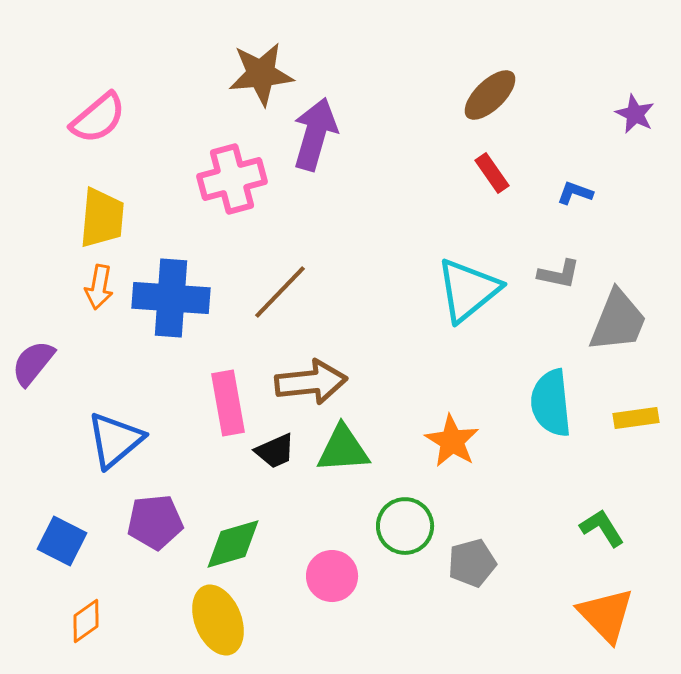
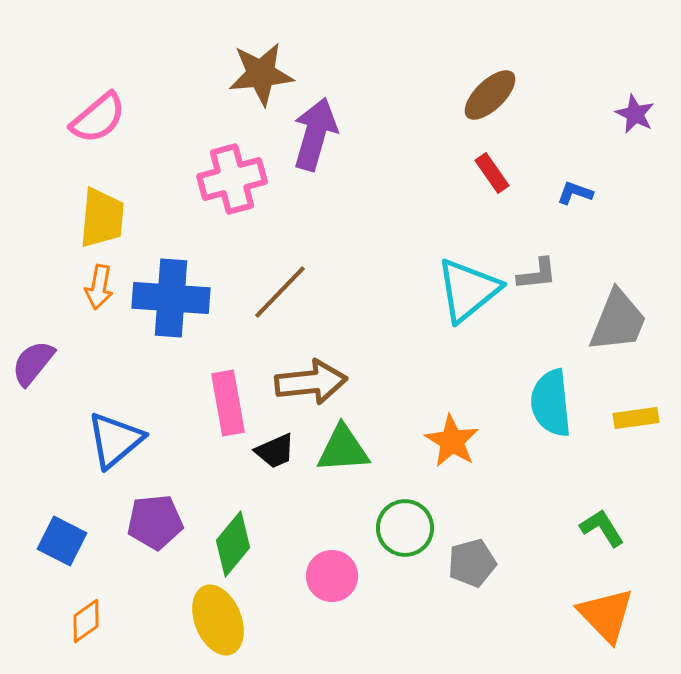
gray L-shape: moved 22 px left; rotated 18 degrees counterclockwise
green circle: moved 2 px down
green diamond: rotated 34 degrees counterclockwise
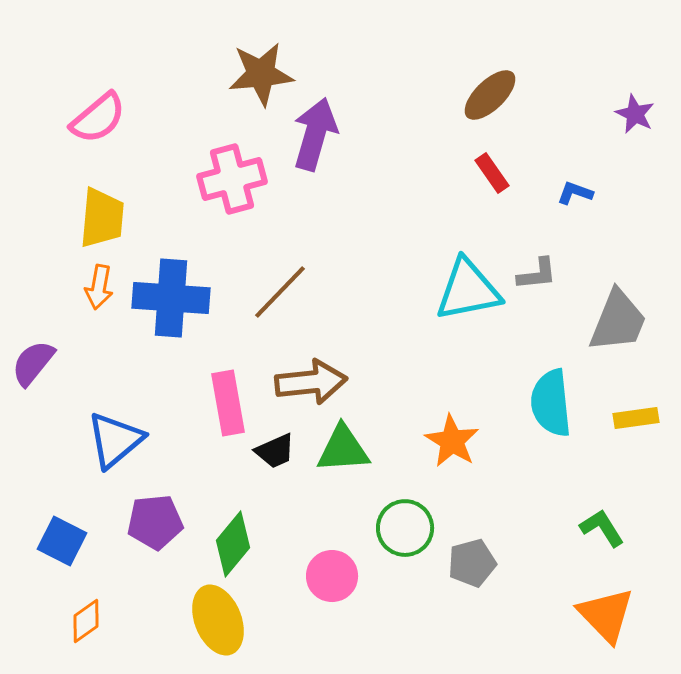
cyan triangle: rotated 28 degrees clockwise
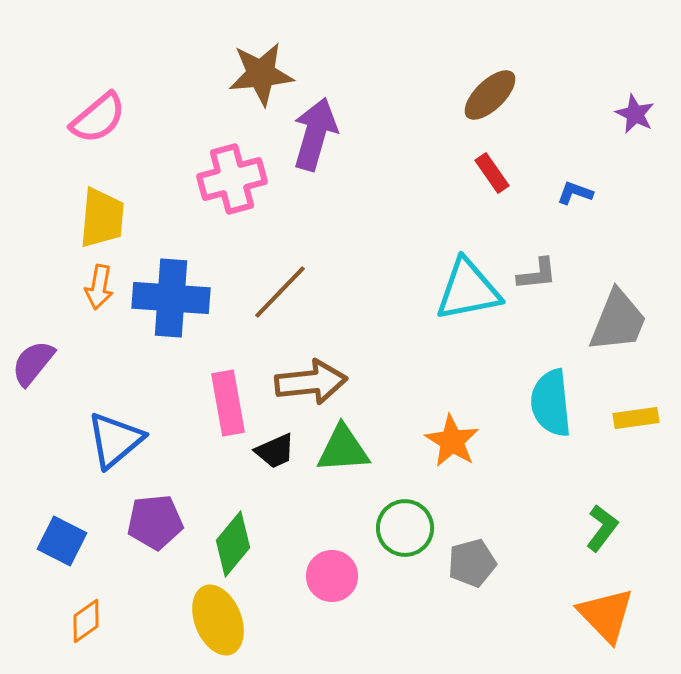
green L-shape: rotated 69 degrees clockwise
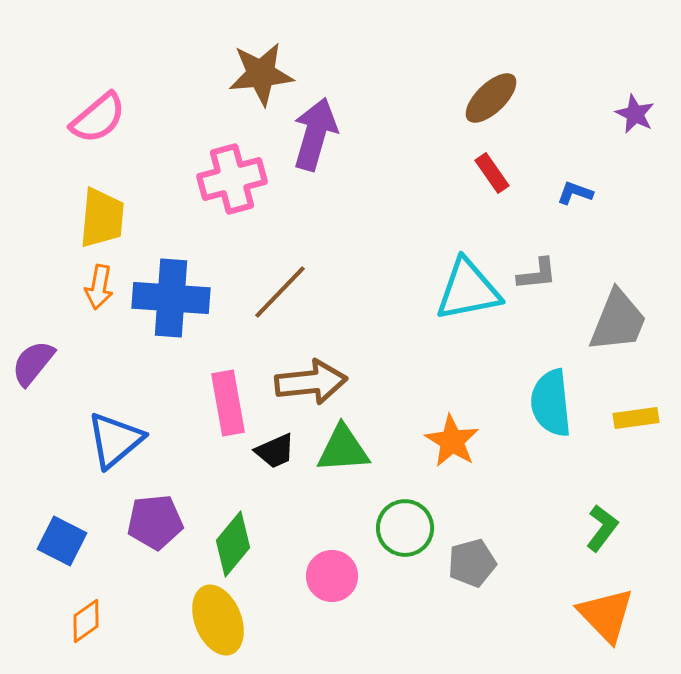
brown ellipse: moved 1 px right, 3 px down
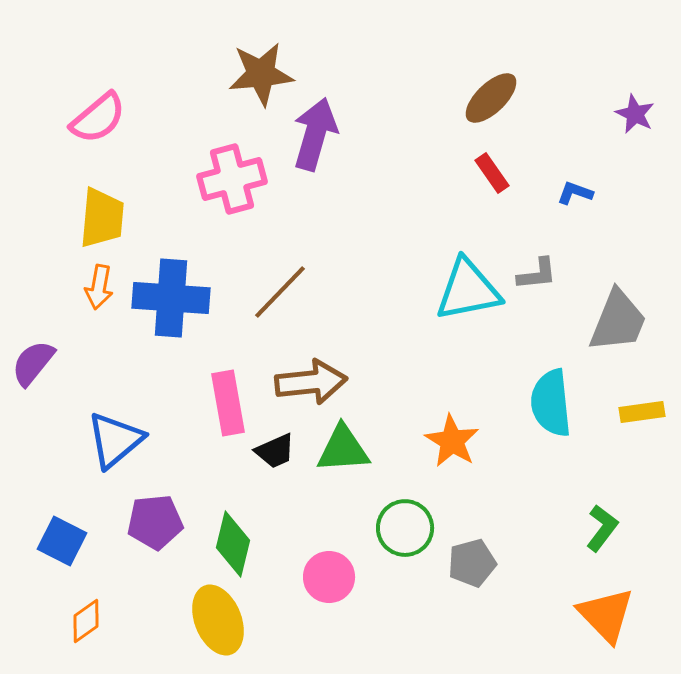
yellow rectangle: moved 6 px right, 6 px up
green diamond: rotated 26 degrees counterclockwise
pink circle: moved 3 px left, 1 px down
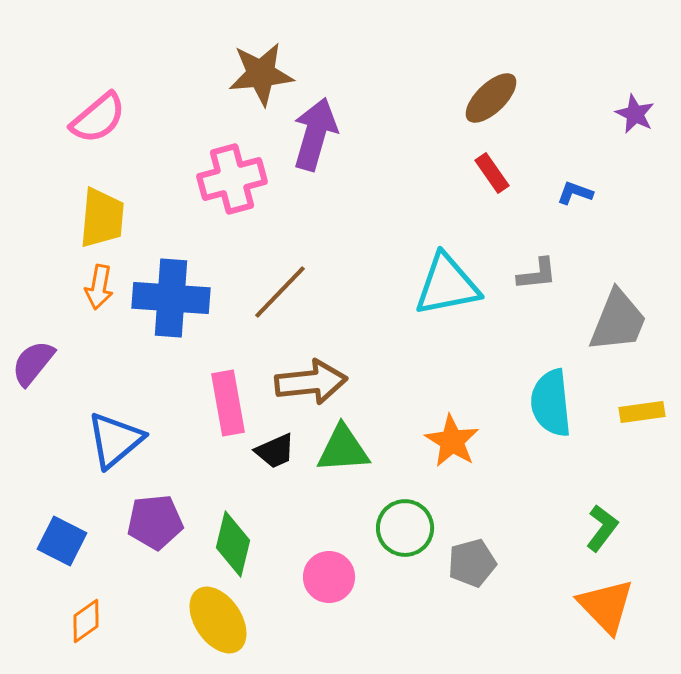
cyan triangle: moved 21 px left, 5 px up
orange triangle: moved 9 px up
yellow ellipse: rotated 12 degrees counterclockwise
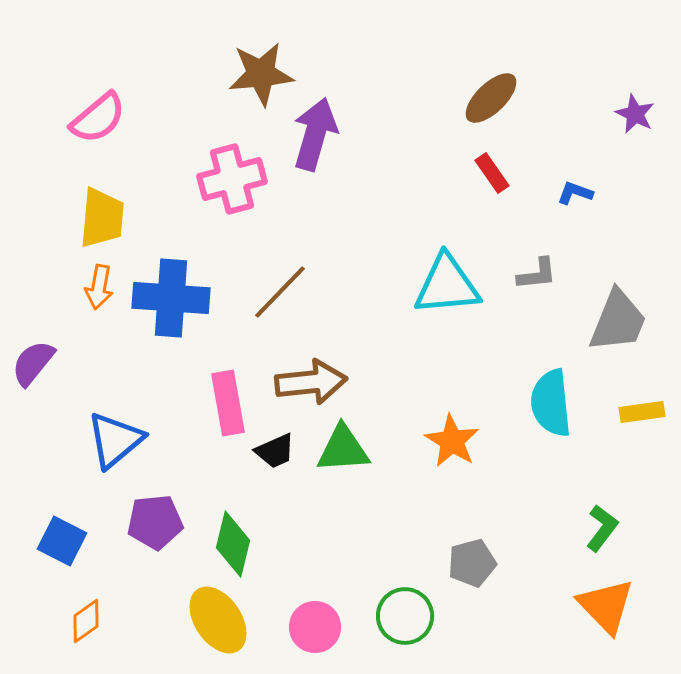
cyan triangle: rotated 6 degrees clockwise
green circle: moved 88 px down
pink circle: moved 14 px left, 50 px down
